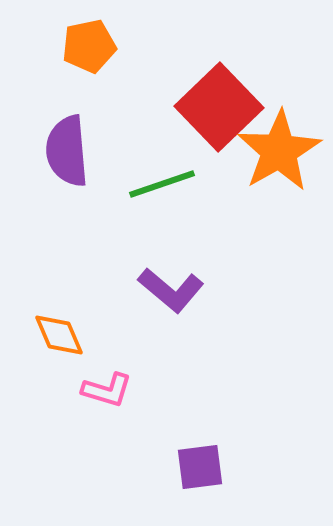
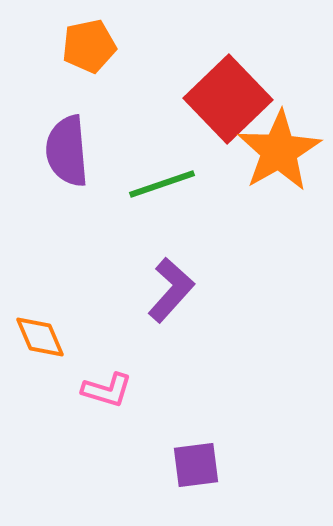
red square: moved 9 px right, 8 px up
purple L-shape: rotated 88 degrees counterclockwise
orange diamond: moved 19 px left, 2 px down
purple square: moved 4 px left, 2 px up
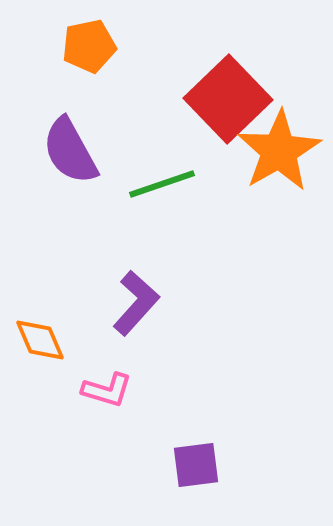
purple semicircle: moved 3 px right; rotated 24 degrees counterclockwise
purple L-shape: moved 35 px left, 13 px down
orange diamond: moved 3 px down
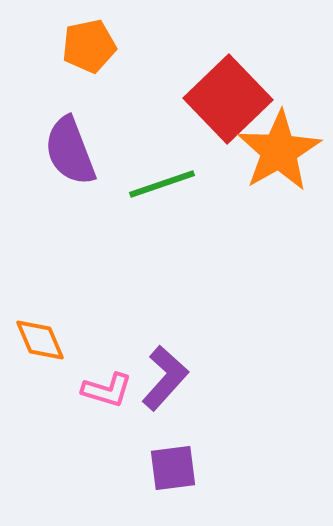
purple semicircle: rotated 8 degrees clockwise
purple L-shape: moved 29 px right, 75 px down
purple square: moved 23 px left, 3 px down
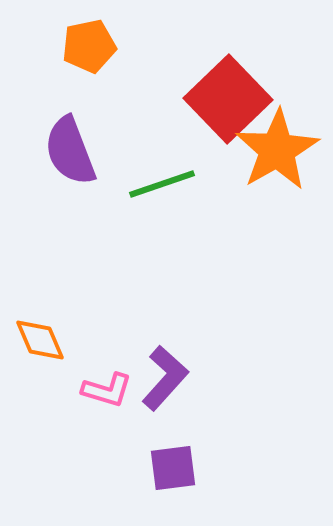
orange star: moved 2 px left, 1 px up
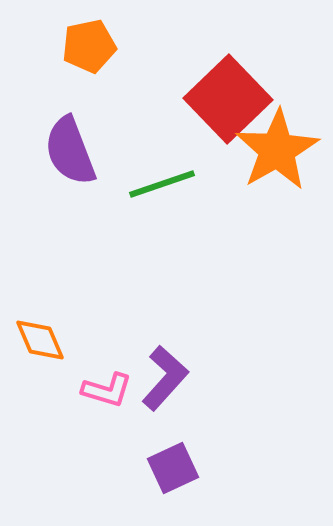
purple square: rotated 18 degrees counterclockwise
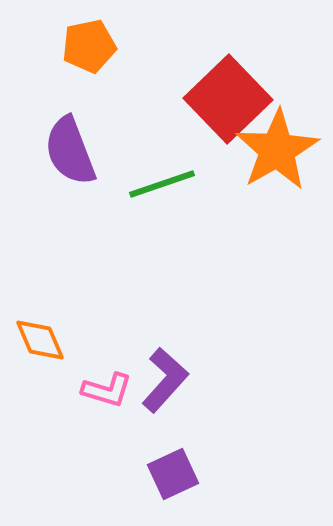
purple L-shape: moved 2 px down
purple square: moved 6 px down
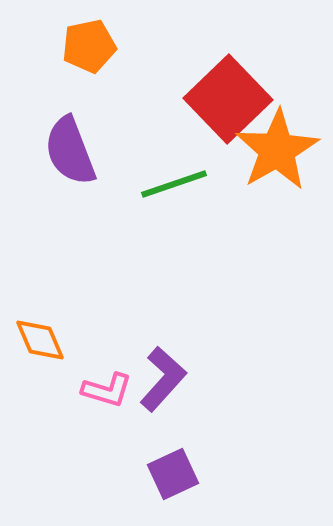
green line: moved 12 px right
purple L-shape: moved 2 px left, 1 px up
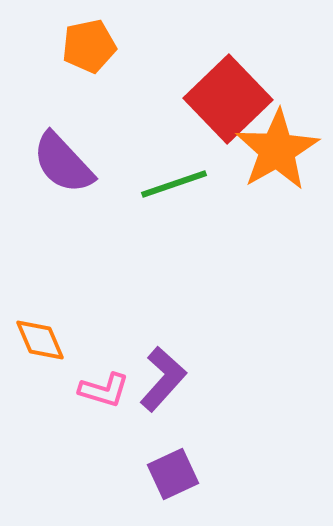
purple semicircle: moved 7 px left, 12 px down; rotated 22 degrees counterclockwise
pink L-shape: moved 3 px left
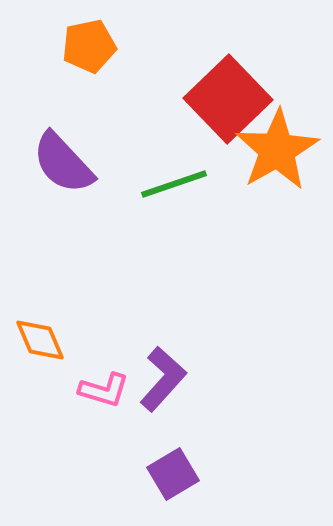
purple square: rotated 6 degrees counterclockwise
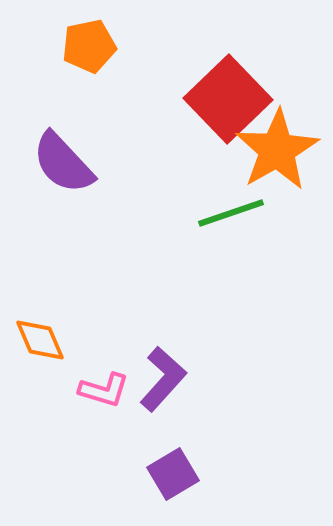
green line: moved 57 px right, 29 px down
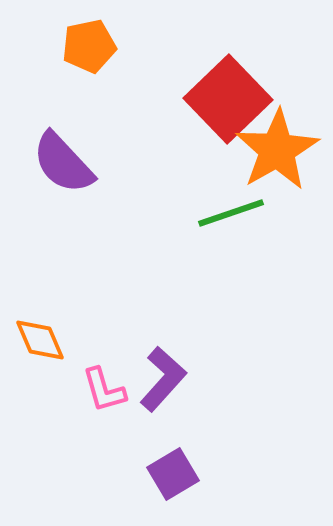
pink L-shape: rotated 57 degrees clockwise
